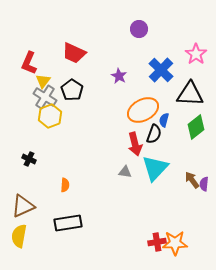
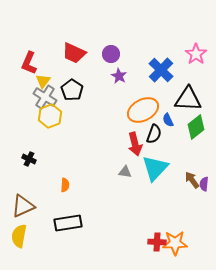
purple circle: moved 28 px left, 25 px down
black triangle: moved 2 px left, 5 px down
blue semicircle: moved 4 px right; rotated 40 degrees counterclockwise
red cross: rotated 12 degrees clockwise
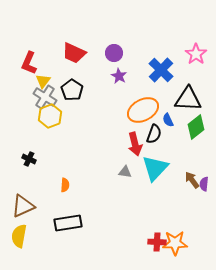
purple circle: moved 3 px right, 1 px up
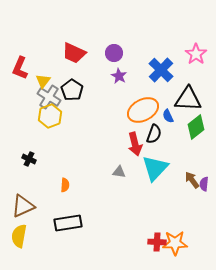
red L-shape: moved 9 px left, 5 px down
gray cross: moved 4 px right
blue semicircle: moved 4 px up
gray triangle: moved 6 px left
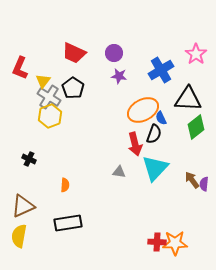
blue cross: rotated 15 degrees clockwise
purple star: rotated 21 degrees counterclockwise
black pentagon: moved 1 px right, 2 px up
blue semicircle: moved 7 px left, 2 px down
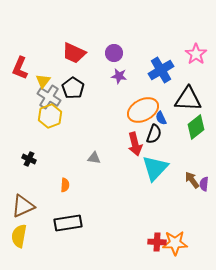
gray triangle: moved 25 px left, 14 px up
